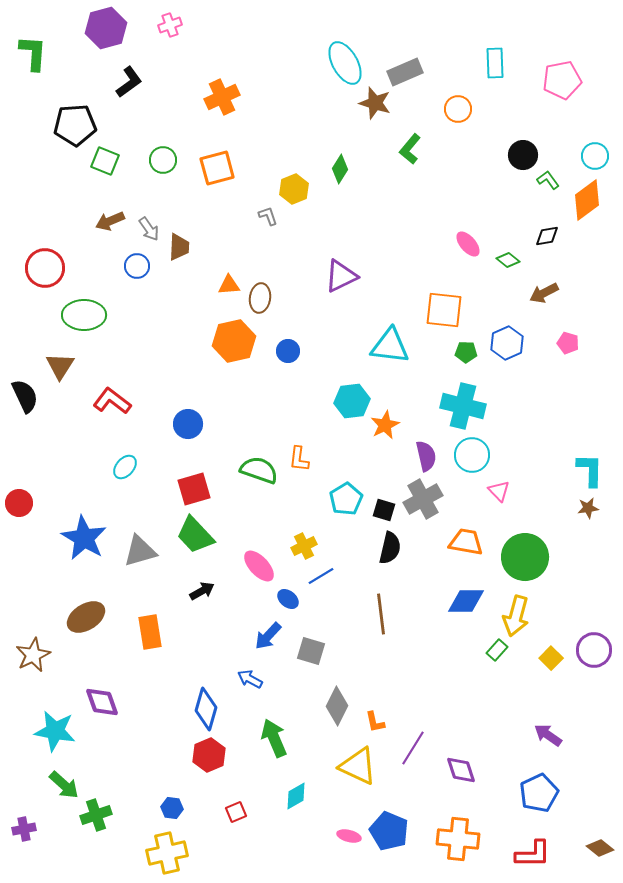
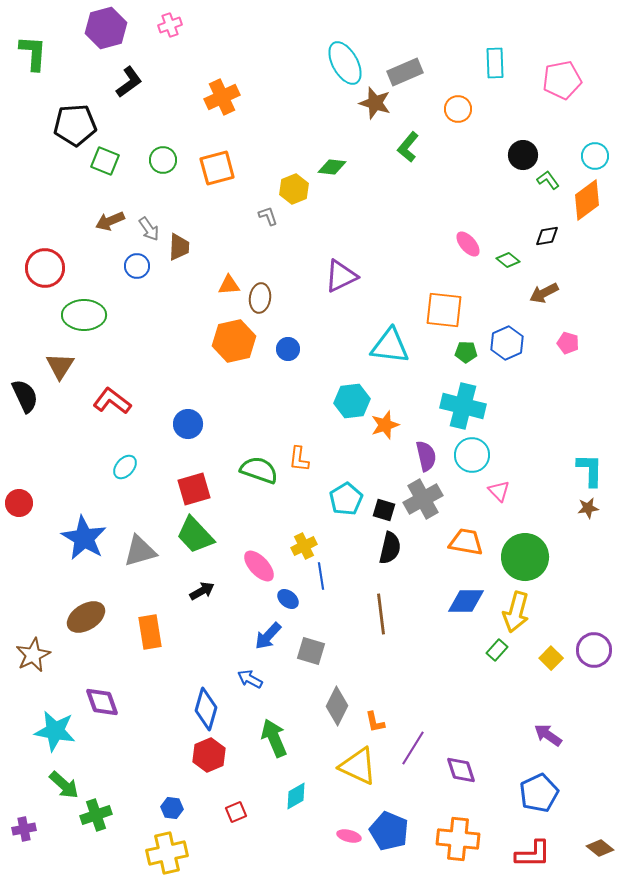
green L-shape at (410, 149): moved 2 px left, 2 px up
green diamond at (340, 169): moved 8 px left, 2 px up; rotated 64 degrees clockwise
blue circle at (288, 351): moved 2 px up
orange star at (385, 425): rotated 8 degrees clockwise
blue line at (321, 576): rotated 68 degrees counterclockwise
yellow arrow at (516, 616): moved 4 px up
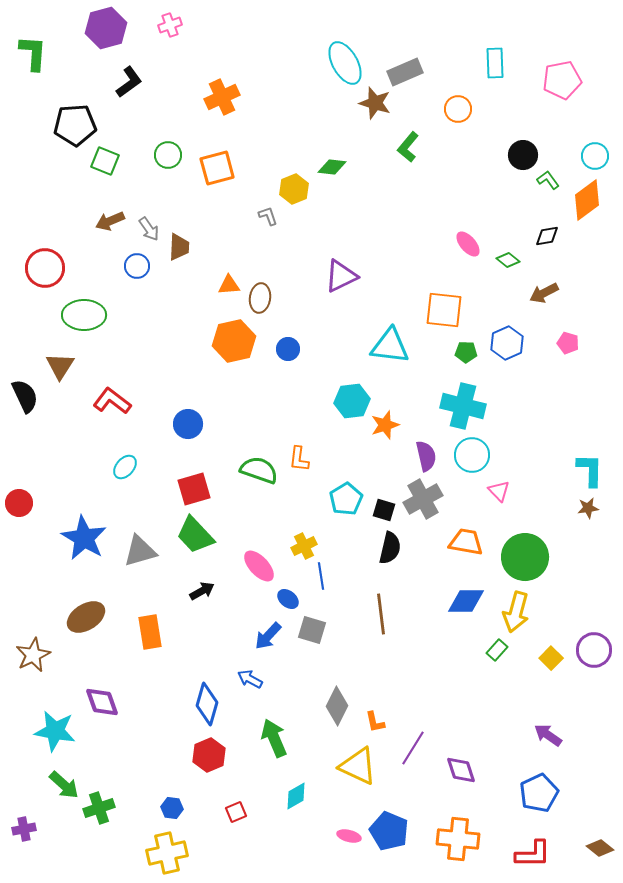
green circle at (163, 160): moved 5 px right, 5 px up
gray square at (311, 651): moved 1 px right, 21 px up
blue diamond at (206, 709): moved 1 px right, 5 px up
green cross at (96, 815): moved 3 px right, 7 px up
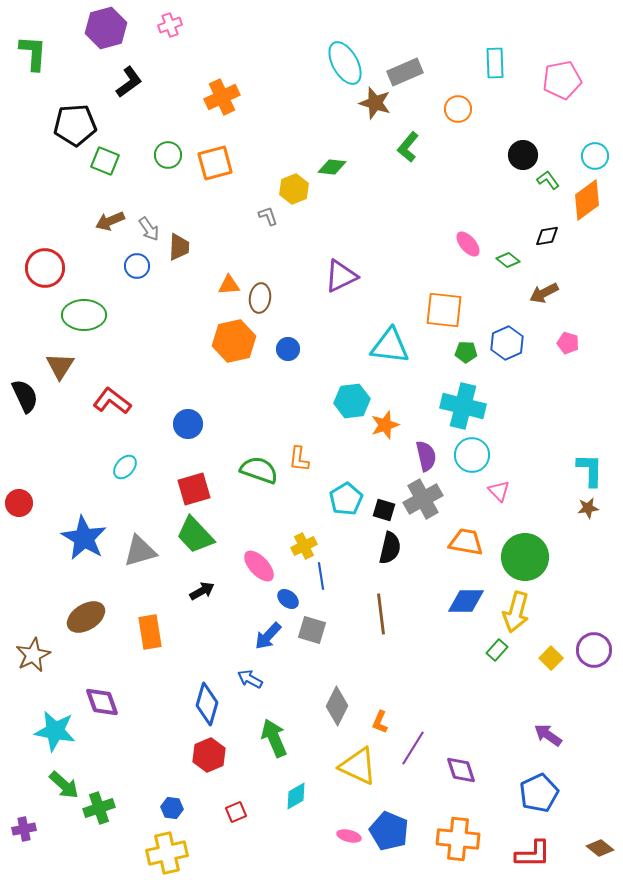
orange square at (217, 168): moved 2 px left, 5 px up
orange L-shape at (375, 722): moved 5 px right; rotated 35 degrees clockwise
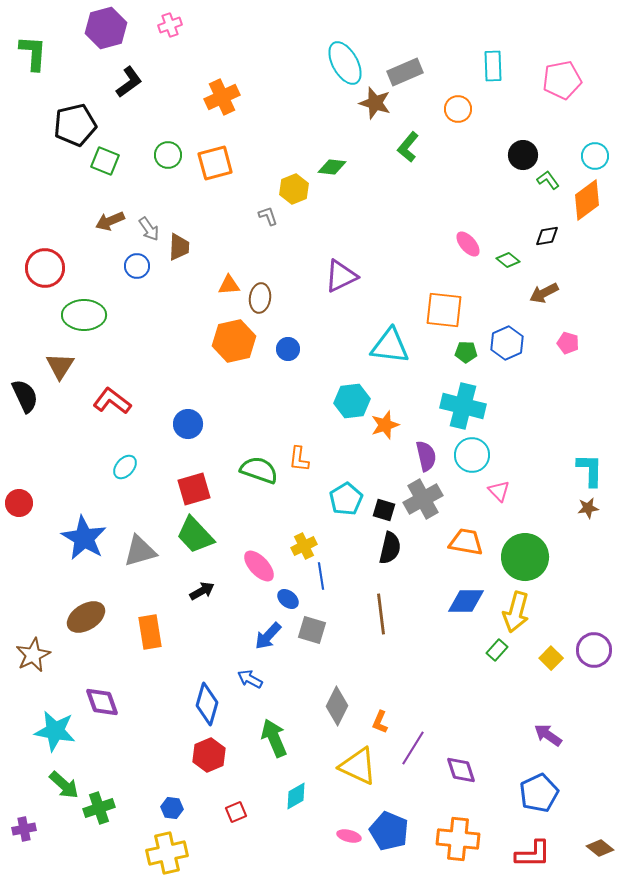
cyan rectangle at (495, 63): moved 2 px left, 3 px down
black pentagon at (75, 125): rotated 9 degrees counterclockwise
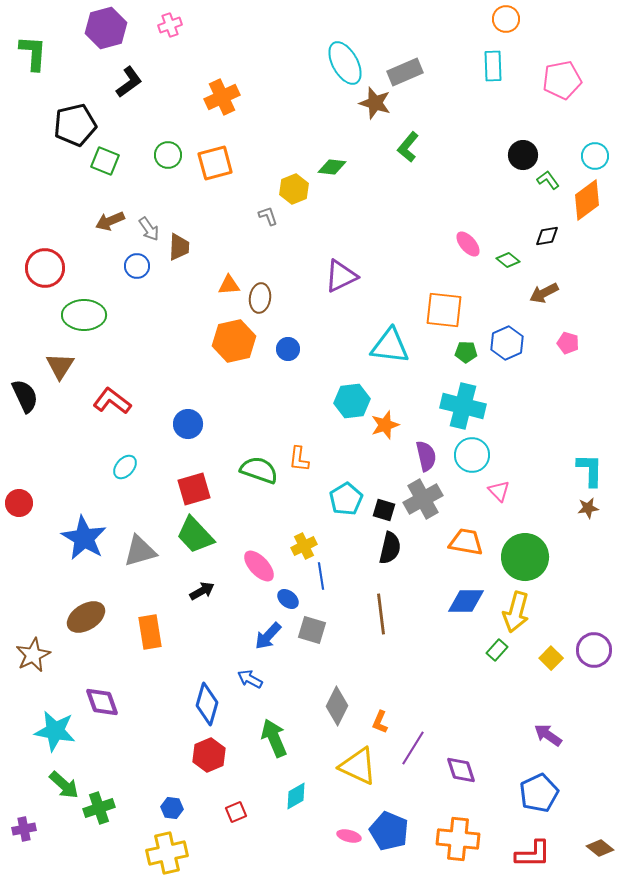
orange circle at (458, 109): moved 48 px right, 90 px up
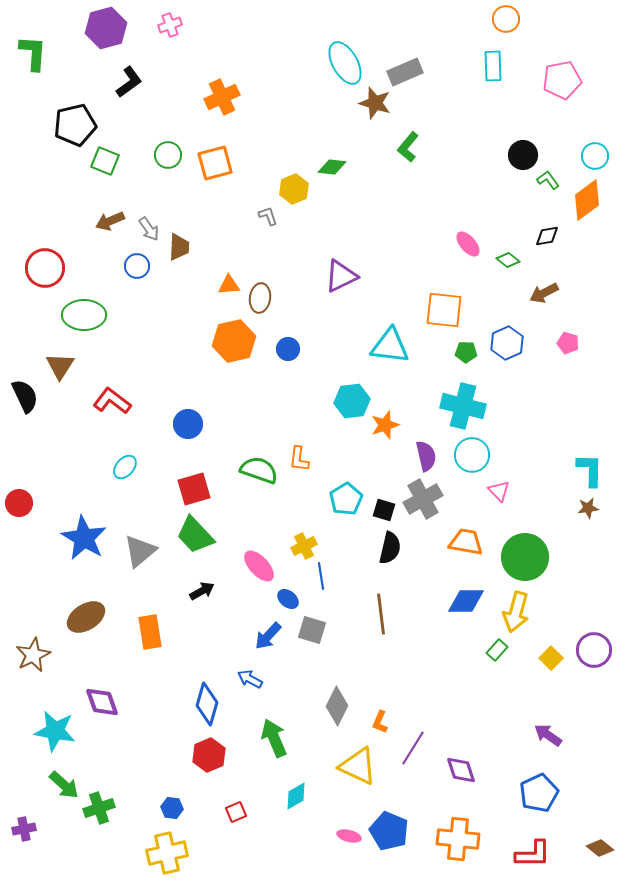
gray triangle at (140, 551): rotated 24 degrees counterclockwise
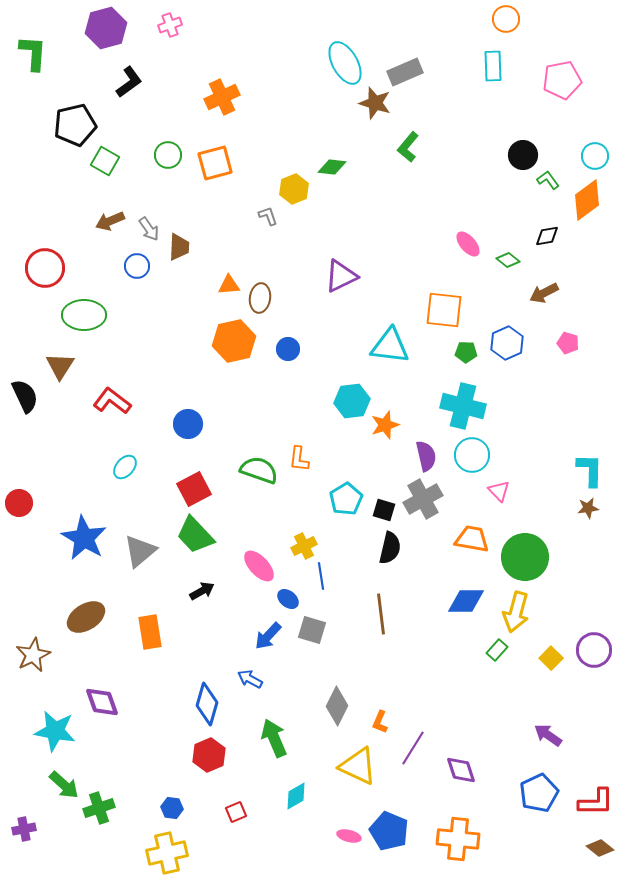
green square at (105, 161): rotated 8 degrees clockwise
red square at (194, 489): rotated 12 degrees counterclockwise
orange trapezoid at (466, 542): moved 6 px right, 3 px up
red L-shape at (533, 854): moved 63 px right, 52 px up
